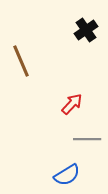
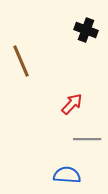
black cross: rotated 35 degrees counterclockwise
blue semicircle: rotated 144 degrees counterclockwise
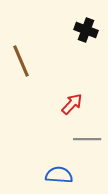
blue semicircle: moved 8 px left
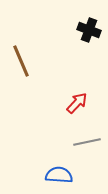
black cross: moved 3 px right
red arrow: moved 5 px right, 1 px up
gray line: moved 3 px down; rotated 12 degrees counterclockwise
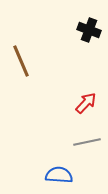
red arrow: moved 9 px right
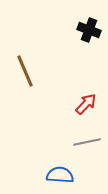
brown line: moved 4 px right, 10 px down
red arrow: moved 1 px down
blue semicircle: moved 1 px right
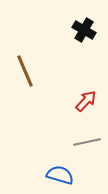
black cross: moved 5 px left; rotated 10 degrees clockwise
red arrow: moved 3 px up
blue semicircle: rotated 12 degrees clockwise
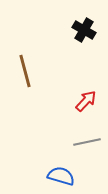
brown line: rotated 8 degrees clockwise
blue semicircle: moved 1 px right, 1 px down
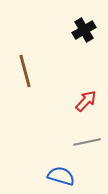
black cross: rotated 30 degrees clockwise
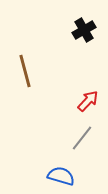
red arrow: moved 2 px right
gray line: moved 5 px left, 4 px up; rotated 40 degrees counterclockwise
